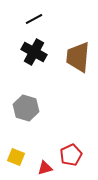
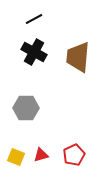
gray hexagon: rotated 15 degrees counterclockwise
red pentagon: moved 3 px right
red triangle: moved 4 px left, 13 px up
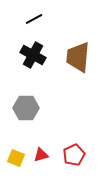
black cross: moved 1 px left, 3 px down
yellow square: moved 1 px down
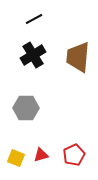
black cross: rotated 30 degrees clockwise
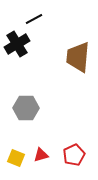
black cross: moved 16 px left, 11 px up
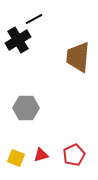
black cross: moved 1 px right, 4 px up
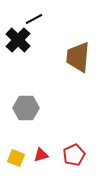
black cross: rotated 15 degrees counterclockwise
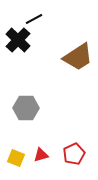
brown trapezoid: rotated 128 degrees counterclockwise
red pentagon: moved 1 px up
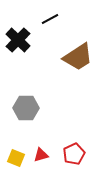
black line: moved 16 px right
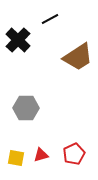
yellow square: rotated 12 degrees counterclockwise
